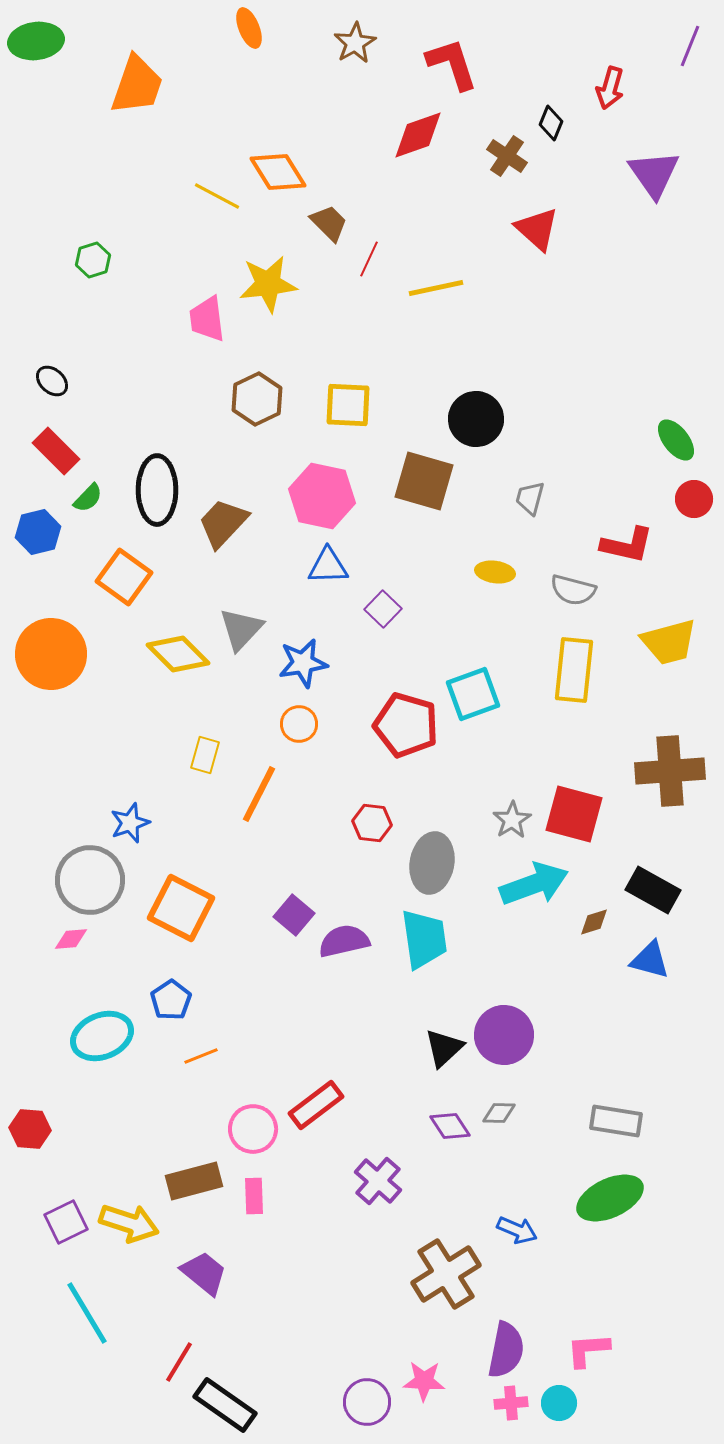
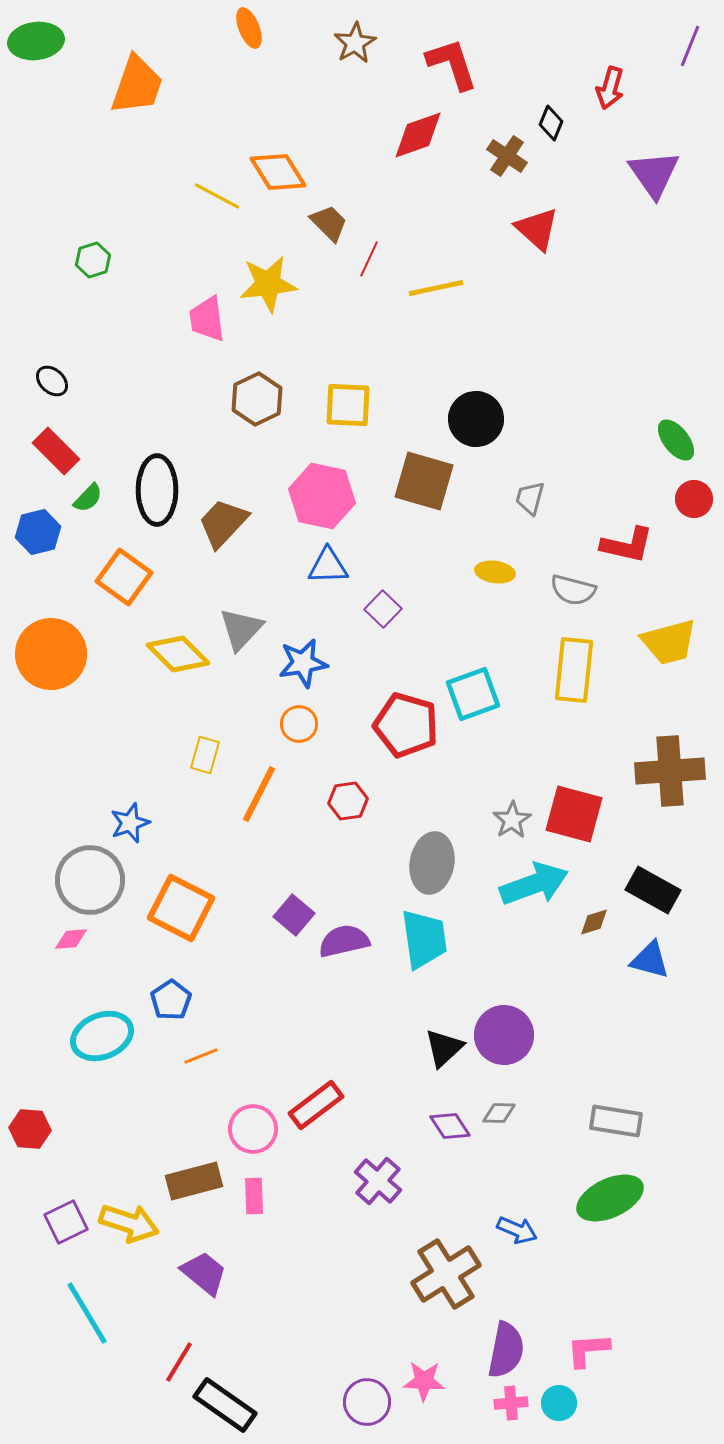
red hexagon at (372, 823): moved 24 px left, 22 px up; rotated 15 degrees counterclockwise
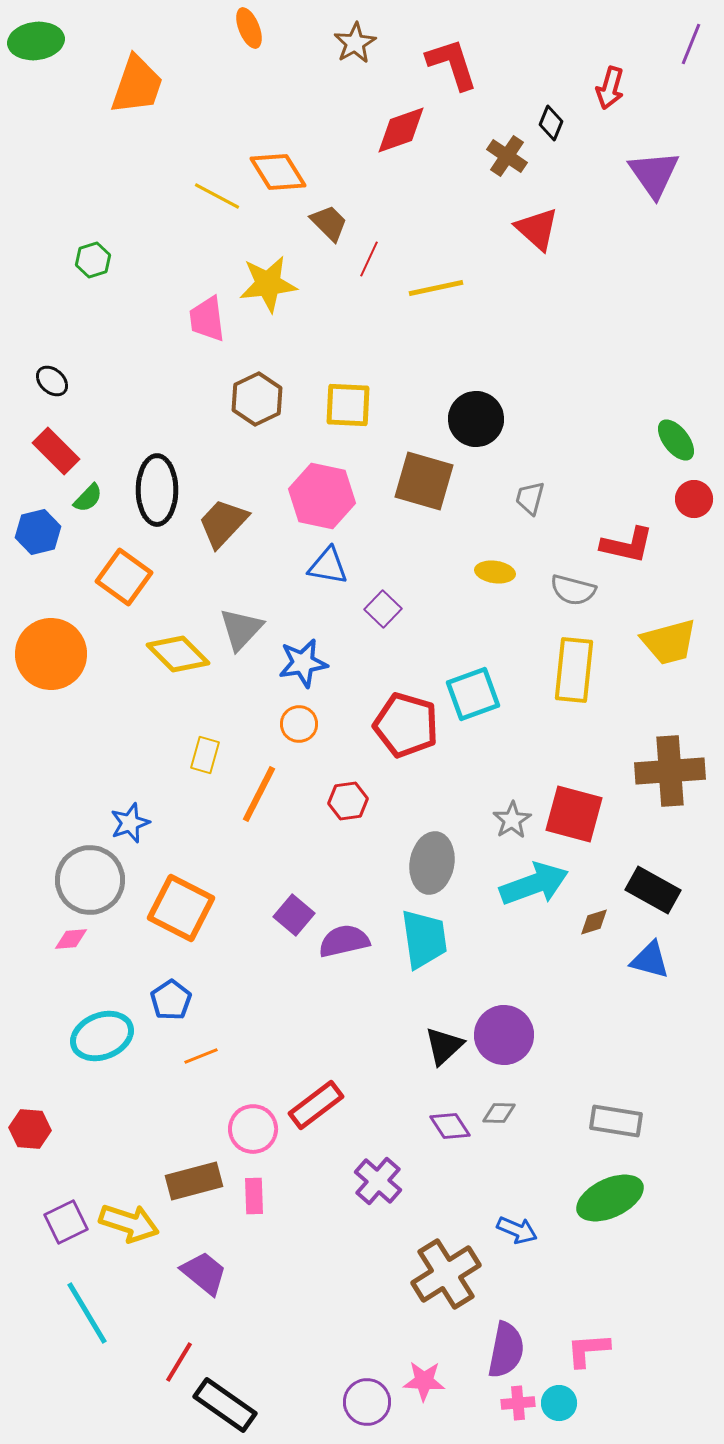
purple line at (690, 46): moved 1 px right, 2 px up
red diamond at (418, 135): moved 17 px left, 5 px up
blue triangle at (328, 566): rotated 12 degrees clockwise
black triangle at (444, 1048): moved 2 px up
pink cross at (511, 1403): moved 7 px right
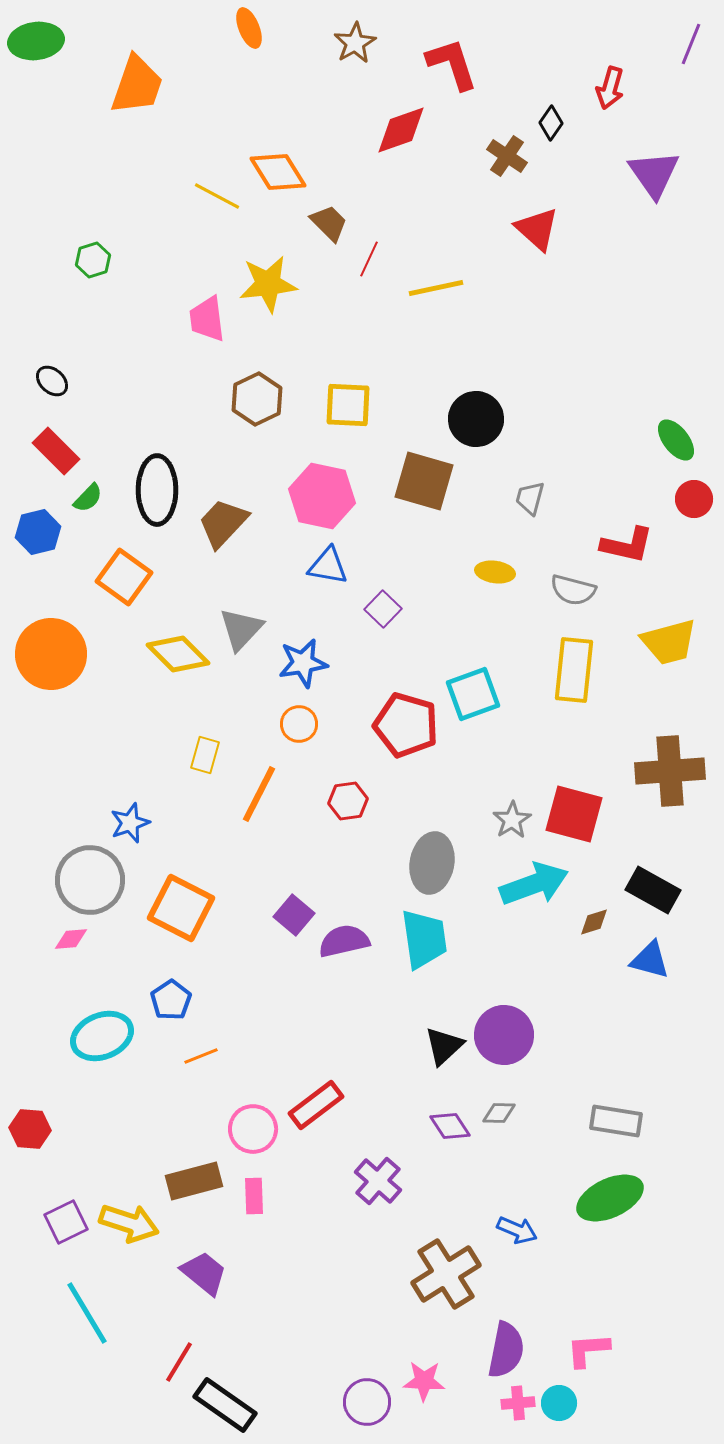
black diamond at (551, 123): rotated 12 degrees clockwise
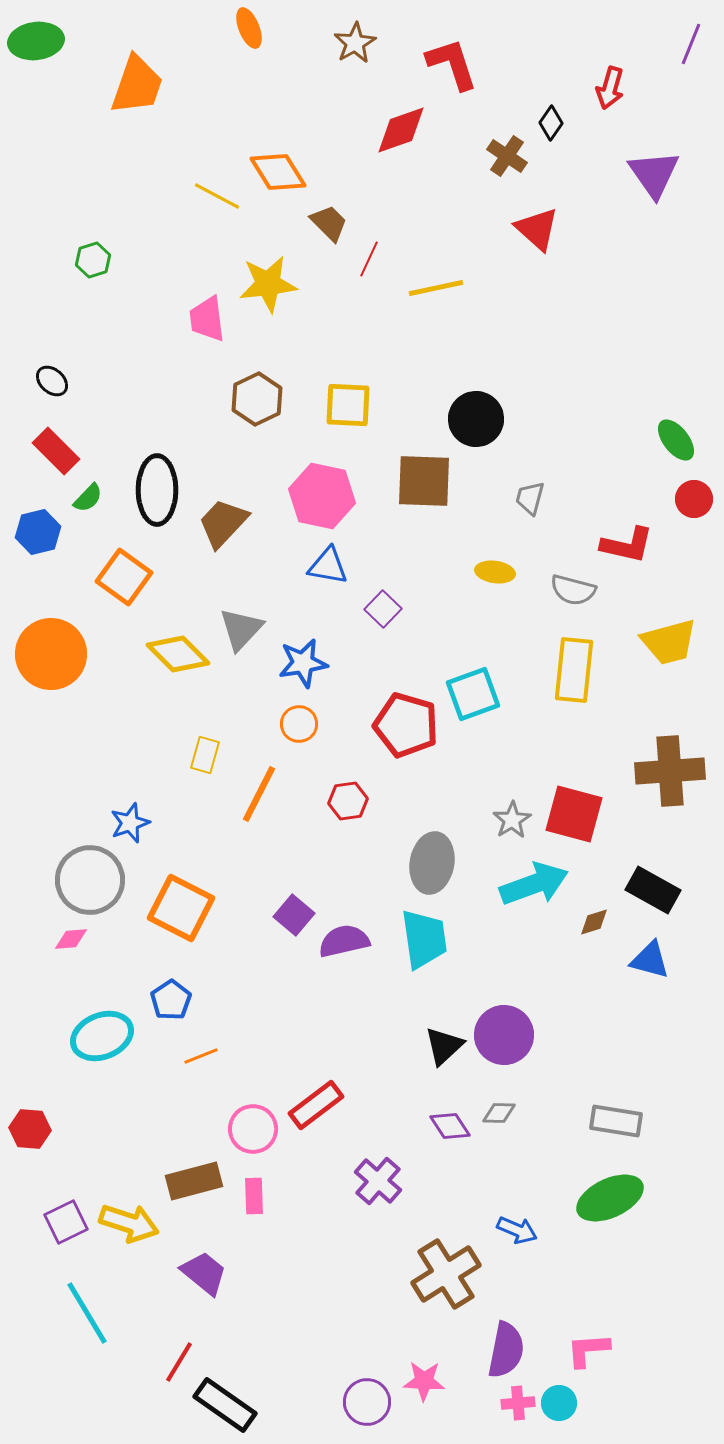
brown square at (424, 481): rotated 14 degrees counterclockwise
